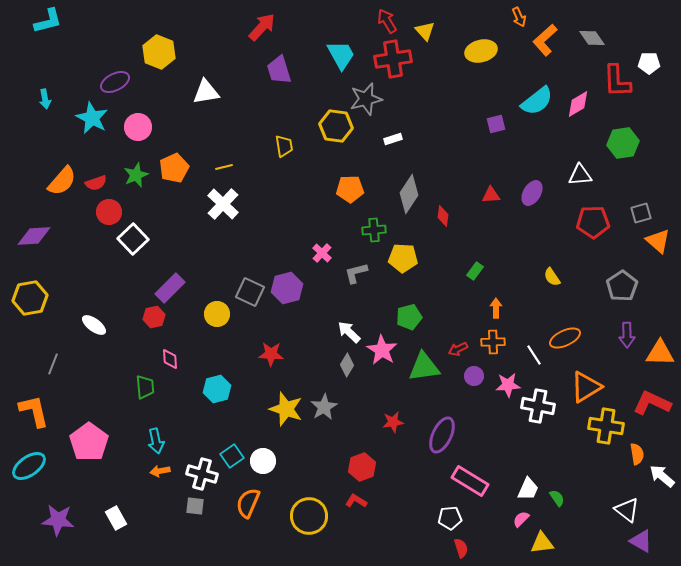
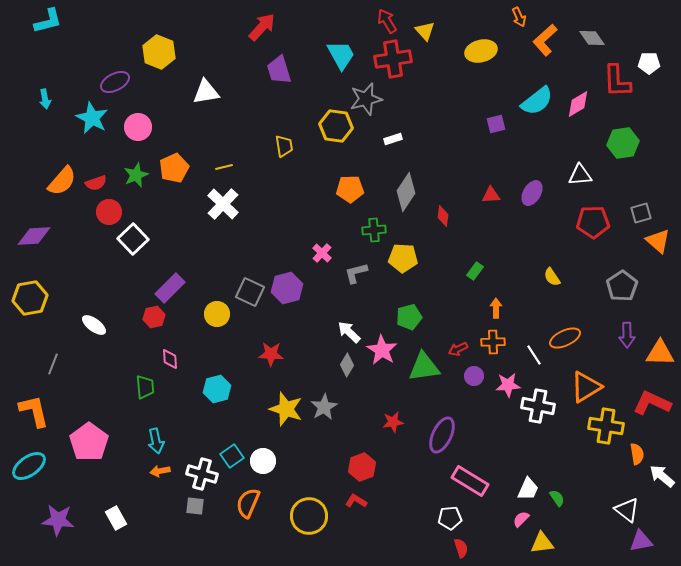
gray diamond at (409, 194): moved 3 px left, 2 px up
purple triangle at (641, 541): rotated 40 degrees counterclockwise
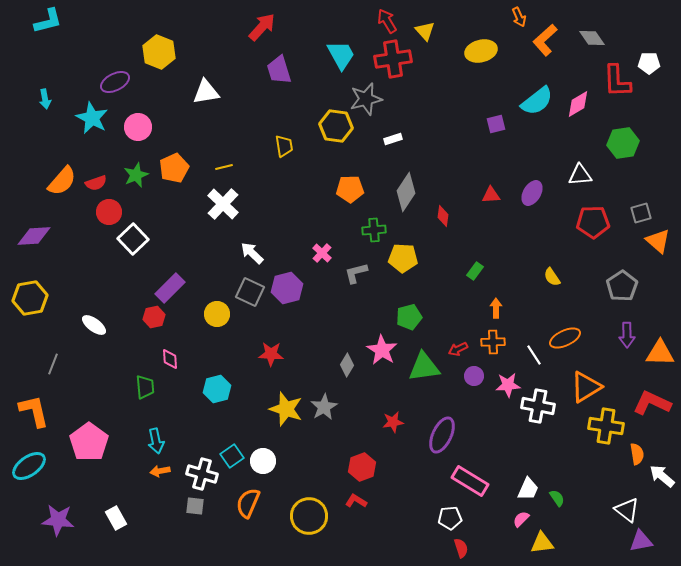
white arrow at (349, 332): moved 97 px left, 79 px up
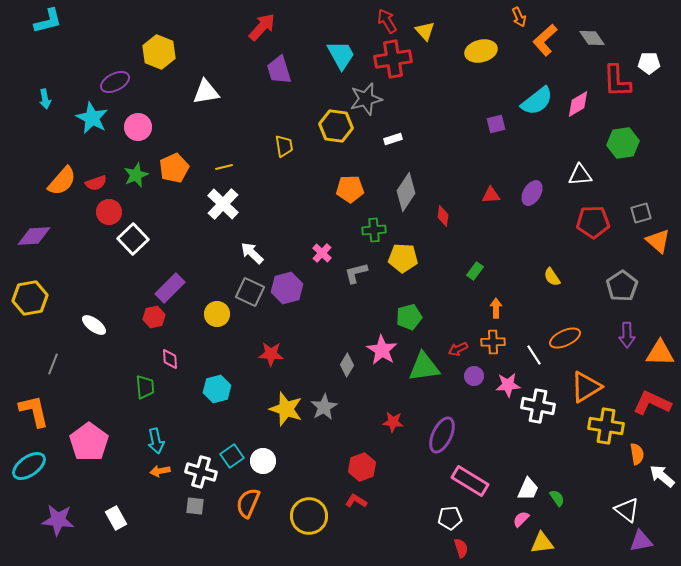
red star at (393, 422): rotated 15 degrees clockwise
white cross at (202, 474): moved 1 px left, 2 px up
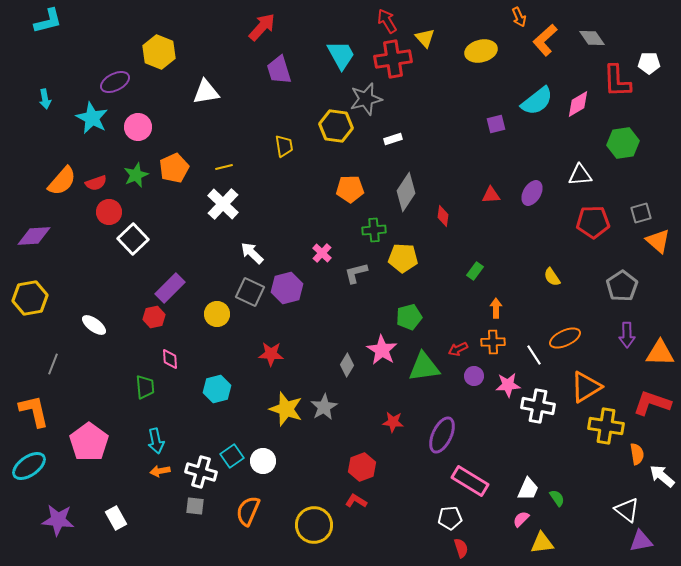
yellow triangle at (425, 31): moved 7 px down
red L-shape at (652, 403): rotated 6 degrees counterclockwise
orange semicircle at (248, 503): moved 8 px down
yellow circle at (309, 516): moved 5 px right, 9 px down
